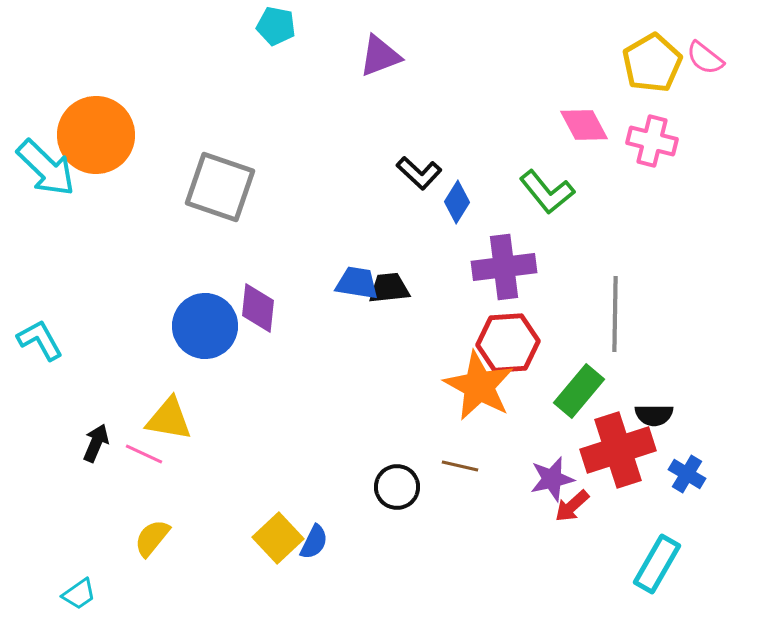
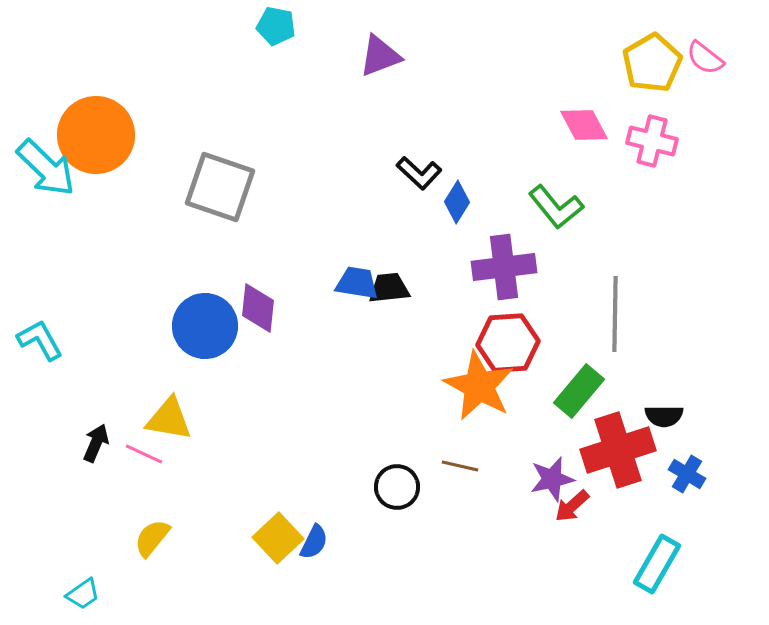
green L-shape: moved 9 px right, 15 px down
black semicircle: moved 10 px right, 1 px down
cyan trapezoid: moved 4 px right
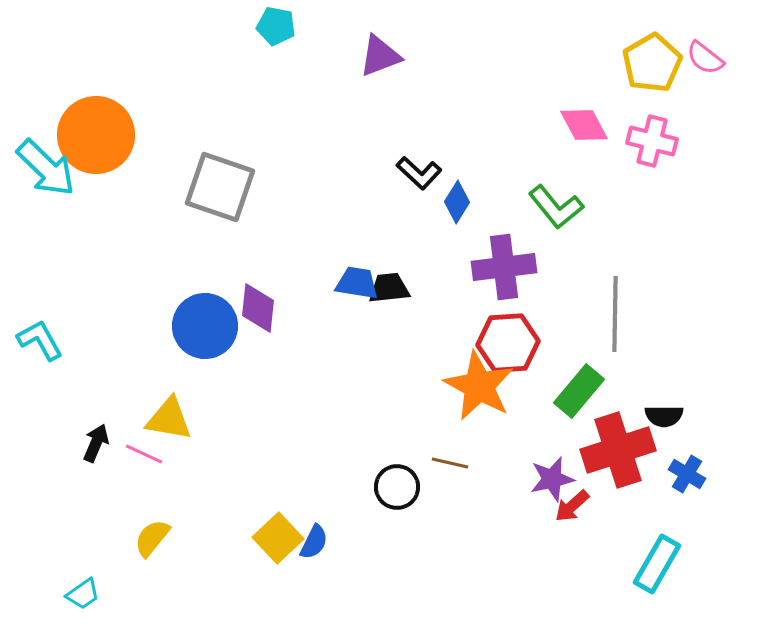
brown line: moved 10 px left, 3 px up
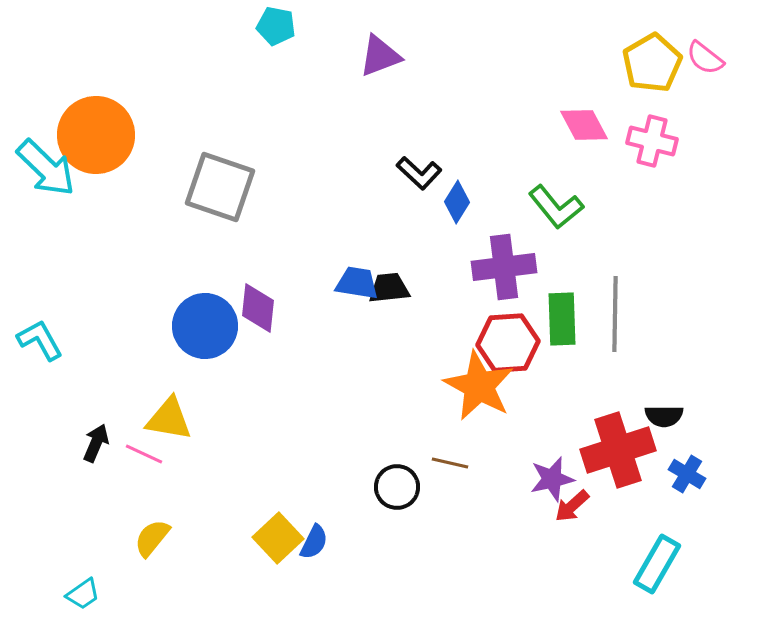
green rectangle: moved 17 px left, 72 px up; rotated 42 degrees counterclockwise
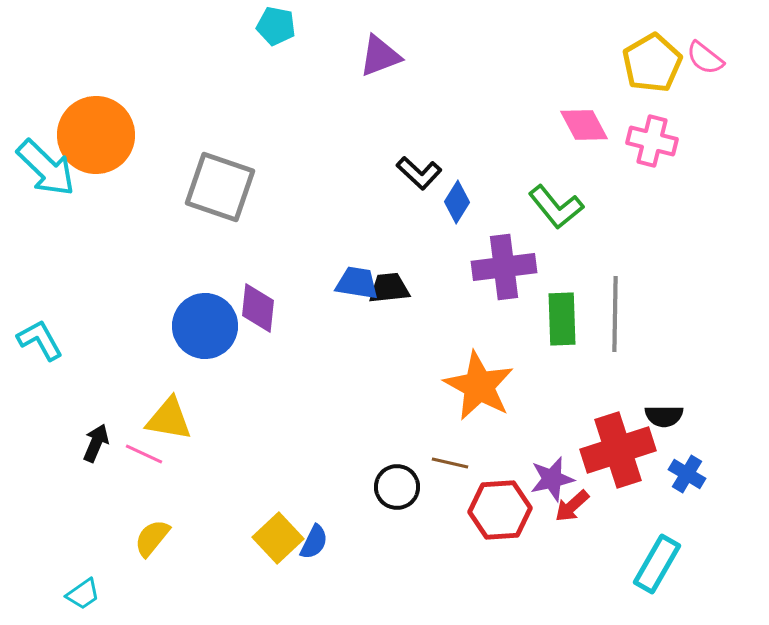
red hexagon: moved 8 px left, 167 px down
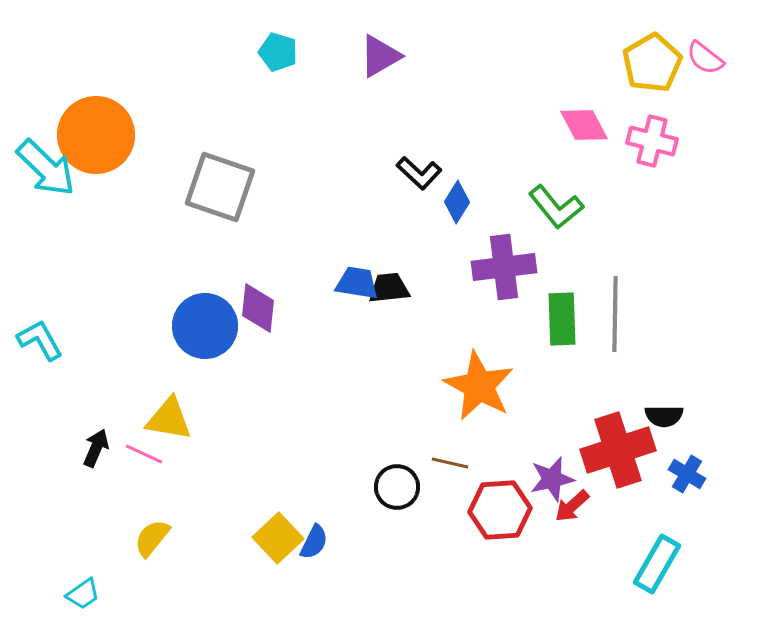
cyan pentagon: moved 2 px right, 26 px down; rotated 6 degrees clockwise
purple triangle: rotated 9 degrees counterclockwise
black arrow: moved 5 px down
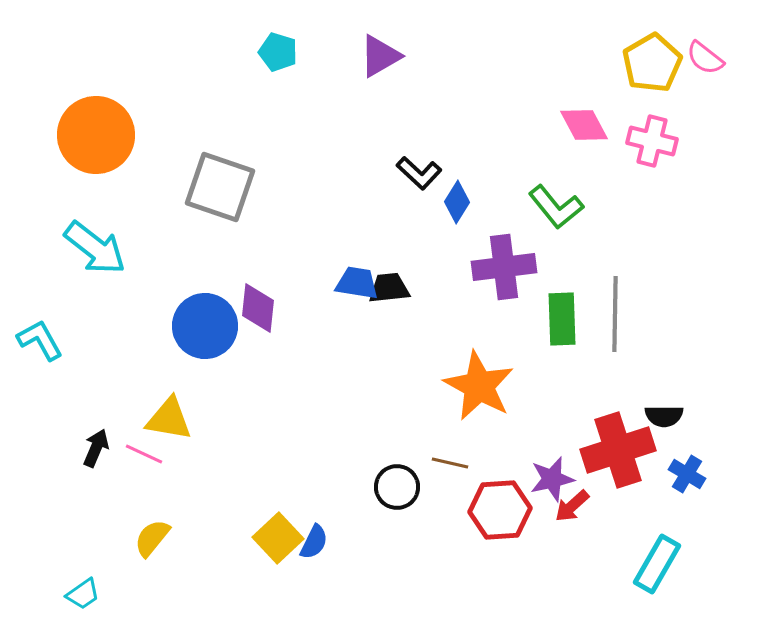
cyan arrow: moved 49 px right, 80 px down; rotated 6 degrees counterclockwise
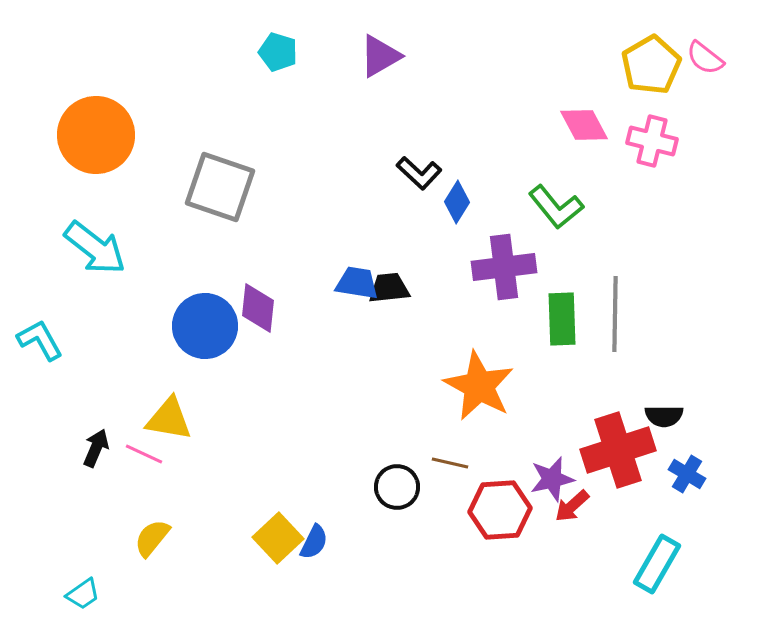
yellow pentagon: moved 1 px left, 2 px down
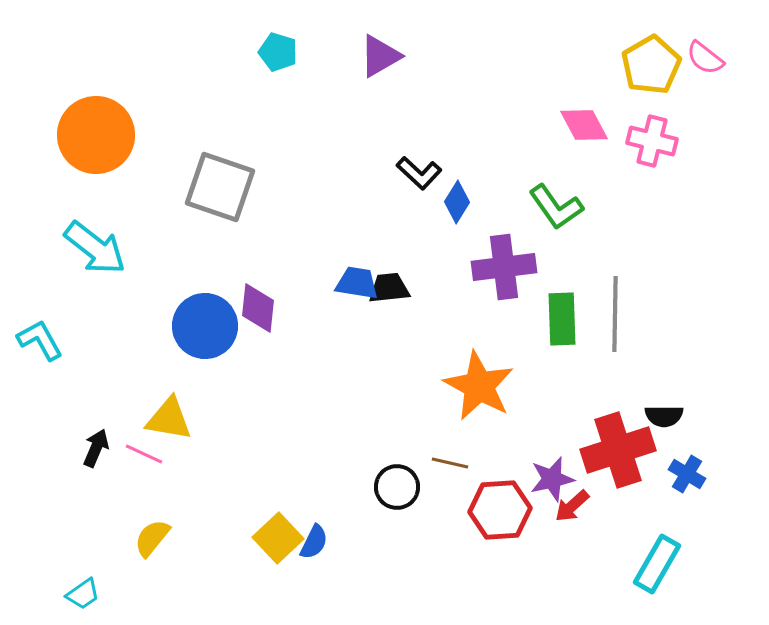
green L-shape: rotated 4 degrees clockwise
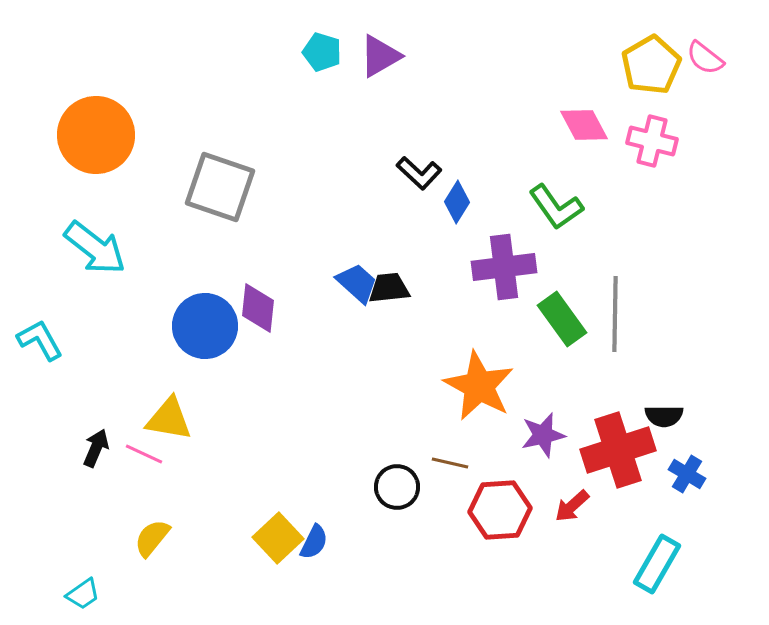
cyan pentagon: moved 44 px right
blue trapezoid: rotated 33 degrees clockwise
green rectangle: rotated 34 degrees counterclockwise
purple star: moved 9 px left, 44 px up
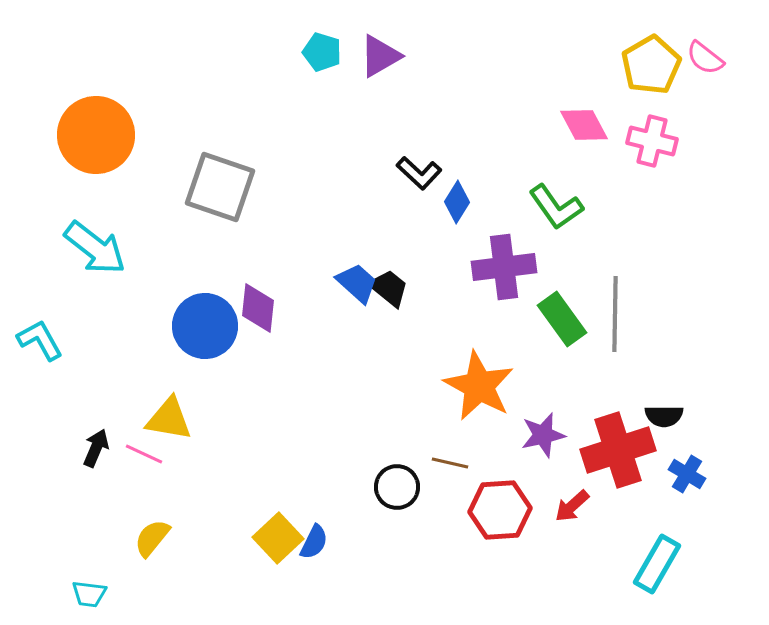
black trapezoid: rotated 45 degrees clockwise
cyan trapezoid: moved 6 px right; rotated 42 degrees clockwise
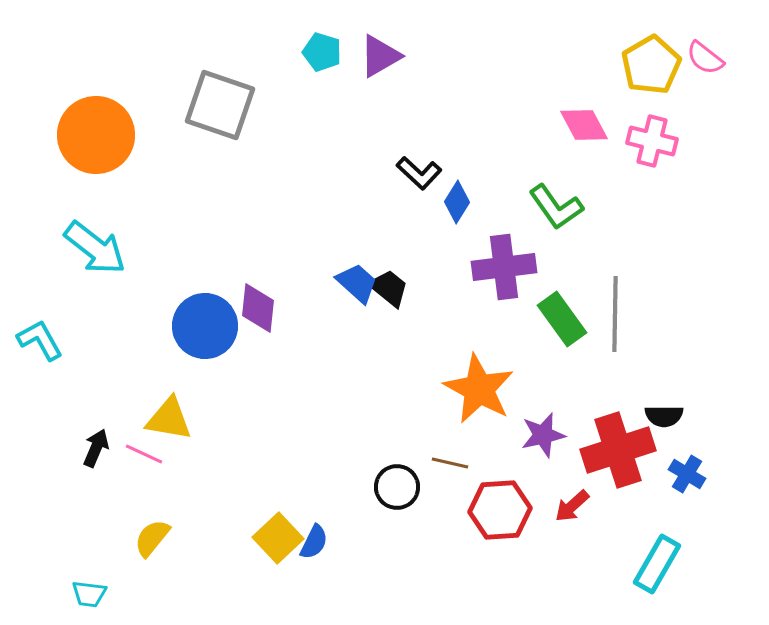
gray square: moved 82 px up
orange star: moved 3 px down
